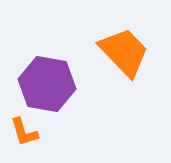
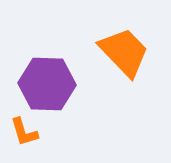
purple hexagon: rotated 8 degrees counterclockwise
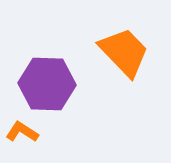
orange L-shape: moved 2 px left; rotated 140 degrees clockwise
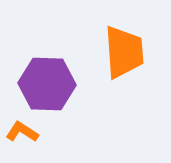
orange trapezoid: rotated 40 degrees clockwise
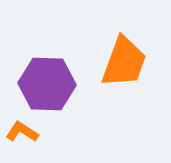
orange trapezoid: moved 10 px down; rotated 24 degrees clockwise
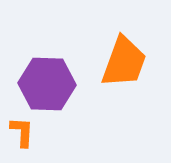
orange L-shape: rotated 60 degrees clockwise
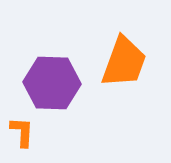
purple hexagon: moved 5 px right, 1 px up
